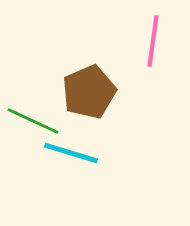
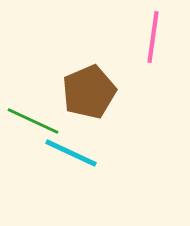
pink line: moved 4 px up
cyan line: rotated 8 degrees clockwise
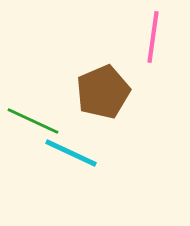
brown pentagon: moved 14 px right
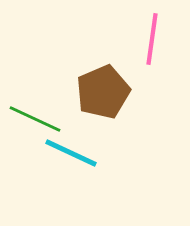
pink line: moved 1 px left, 2 px down
green line: moved 2 px right, 2 px up
